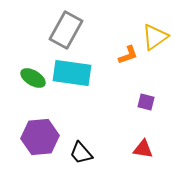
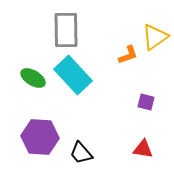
gray rectangle: rotated 30 degrees counterclockwise
cyan rectangle: moved 1 px right, 2 px down; rotated 39 degrees clockwise
purple hexagon: rotated 9 degrees clockwise
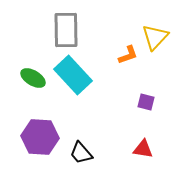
yellow triangle: rotated 12 degrees counterclockwise
